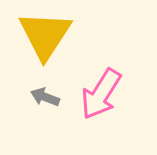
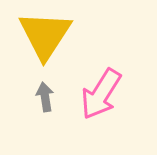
gray arrow: rotated 60 degrees clockwise
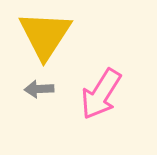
gray arrow: moved 6 px left, 8 px up; rotated 84 degrees counterclockwise
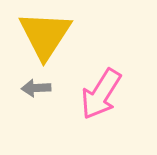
gray arrow: moved 3 px left, 1 px up
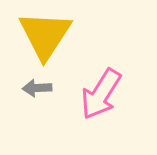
gray arrow: moved 1 px right
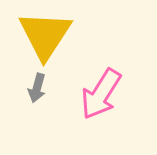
gray arrow: rotated 72 degrees counterclockwise
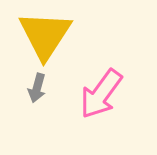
pink arrow: rotated 4 degrees clockwise
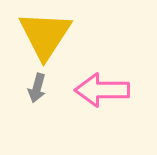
pink arrow: moved 1 px right, 4 px up; rotated 54 degrees clockwise
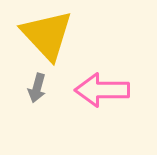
yellow triangle: moved 2 px right; rotated 16 degrees counterclockwise
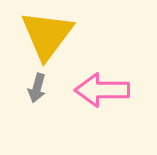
yellow triangle: rotated 20 degrees clockwise
